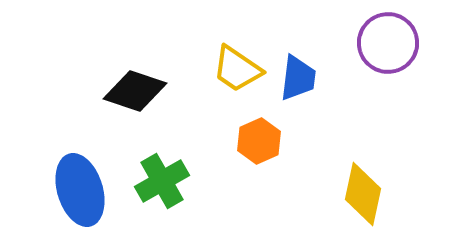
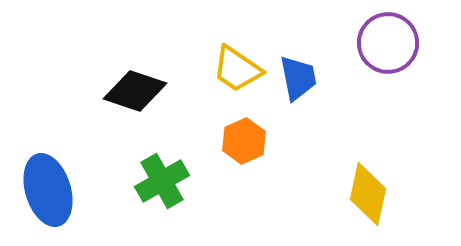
blue trapezoid: rotated 18 degrees counterclockwise
orange hexagon: moved 15 px left
blue ellipse: moved 32 px left
yellow diamond: moved 5 px right
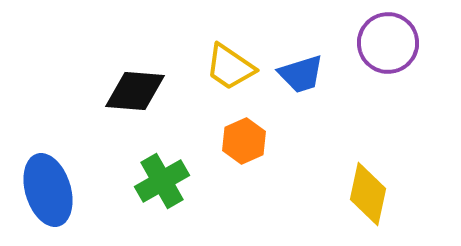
yellow trapezoid: moved 7 px left, 2 px up
blue trapezoid: moved 3 px right, 4 px up; rotated 84 degrees clockwise
black diamond: rotated 14 degrees counterclockwise
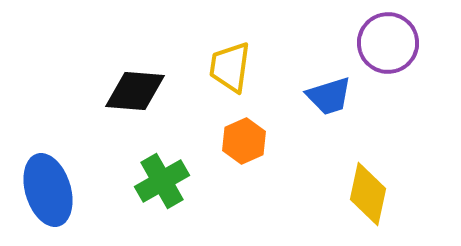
yellow trapezoid: rotated 64 degrees clockwise
blue trapezoid: moved 28 px right, 22 px down
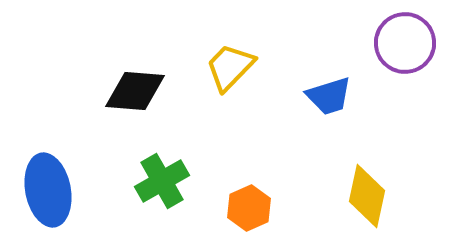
purple circle: moved 17 px right
yellow trapezoid: rotated 36 degrees clockwise
orange hexagon: moved 5 px right, 67 px down
blue ellipse: rotated 6 degrees clockwise
yellow diamond: moved 1 px left, 2 px down
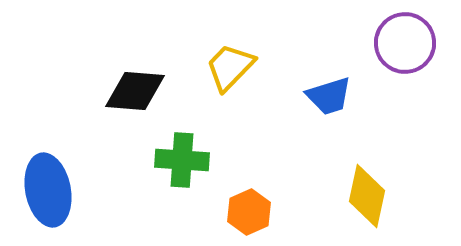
green cross: moved 20 px right, 21 px up; rotated 34 degrees clockwise
orange hexagon: moved 4 px down
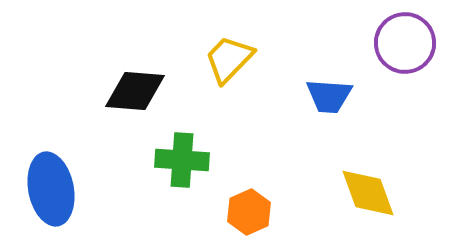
yellow trapezoid: moved 1 px left, 8 px up
blue trapezoid: rotated 21 degrees clockwise
blue ellipse: moved 3 px right, 1 px up
yellow diamond: moved 1 px right, 3 px up; rotated 32 degrees counterclockwise
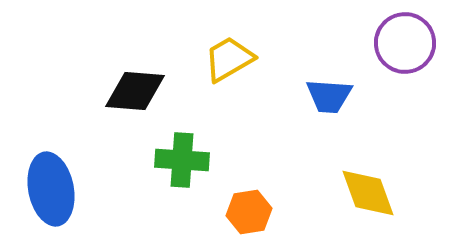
yellow trapezoid: rotated 16 degrees clockwise
orange hexagon: rotated 15 degrees clockwise
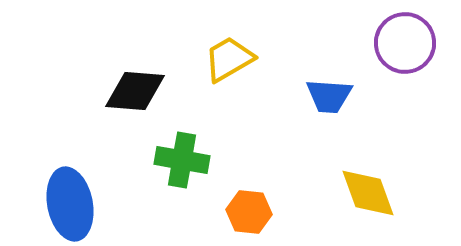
green cross: rotated 6 degrees clockwise
blue ellipse: moved 19 px right, 15 px down
orange hexagon: rotated 15 degrees clockwise
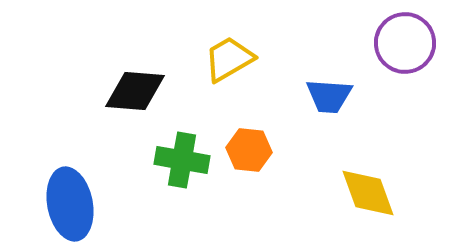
orange hexagon: moved 62 px up
